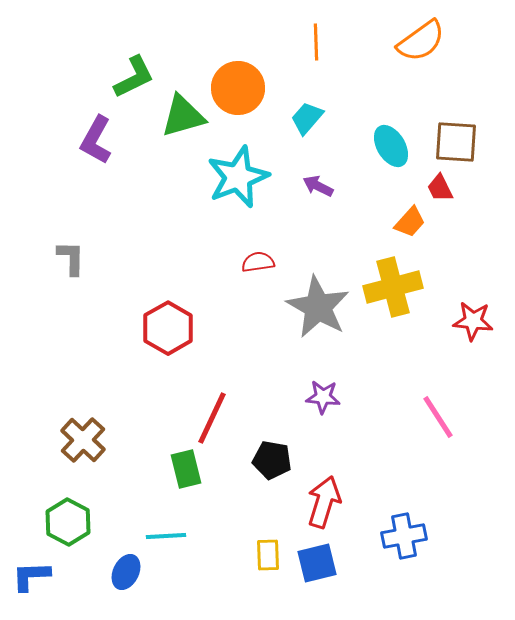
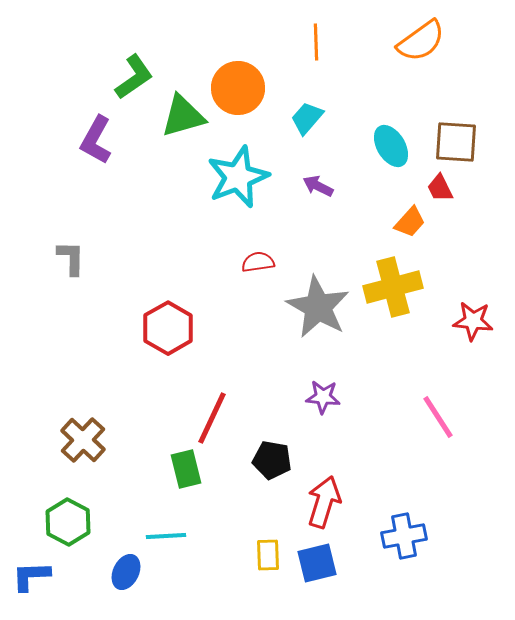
green L-shape: rotated 9 degrees counterclockwise
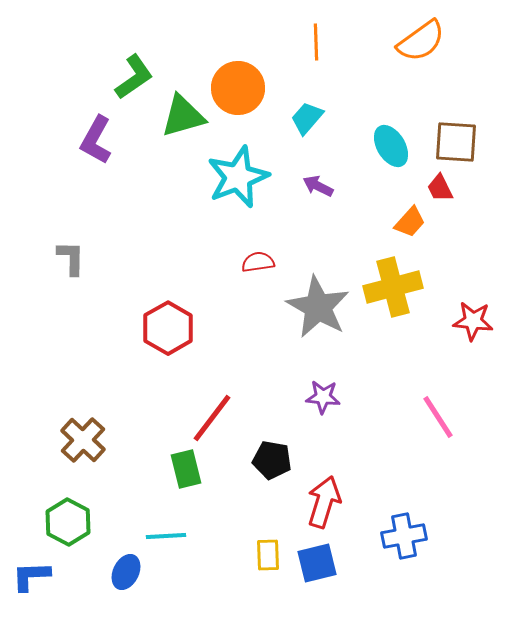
red line: rotated 12 degrees clockwise
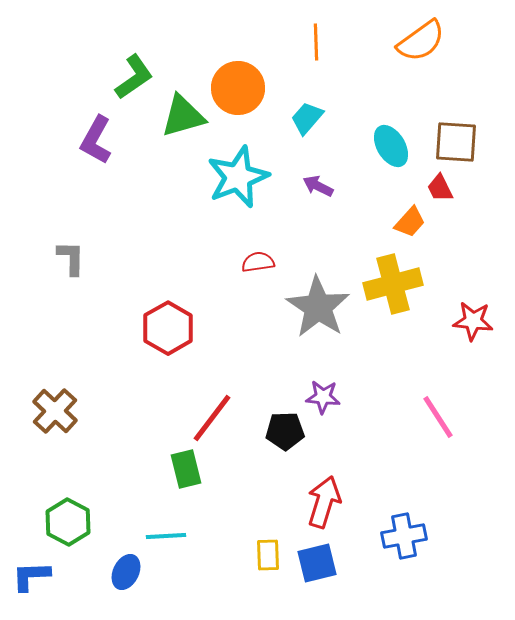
yellow cross: moved 3 px up
gray star: rotated 4 degrees clockwise
brown cross: moved 28 px left, 29 px up
black pentagon: moved 13 px right, 29 px up; rotated 12 degrees counterclockwise
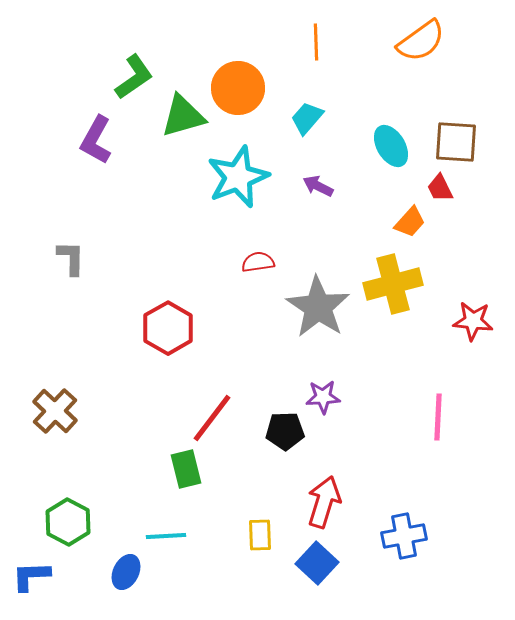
purple star: rotated 8 degrees counterclockwise
pink line: rotated 36 degrees clockwise
yellow rectangle: moved 8 px left, 20 px up
blue square: rotated 33 degrees counterclockwise
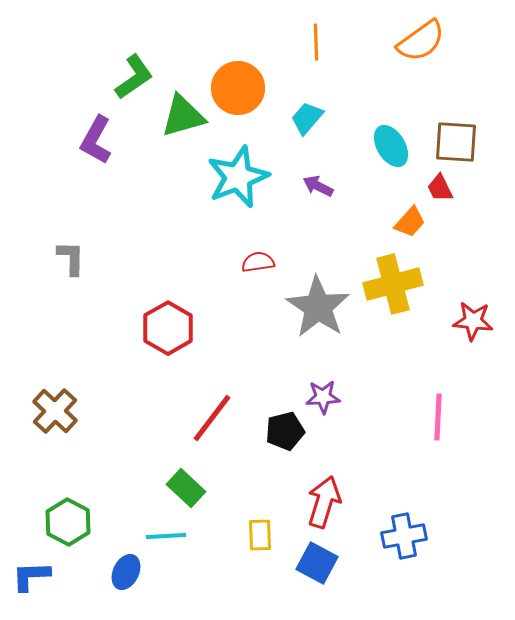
black pentagon: rotated 12 degrees counterclockwise
green rectangle: moved 19 px down; rotated 33 degrees counterclockwise
blue square: rotated 15 degrees counterclockwise
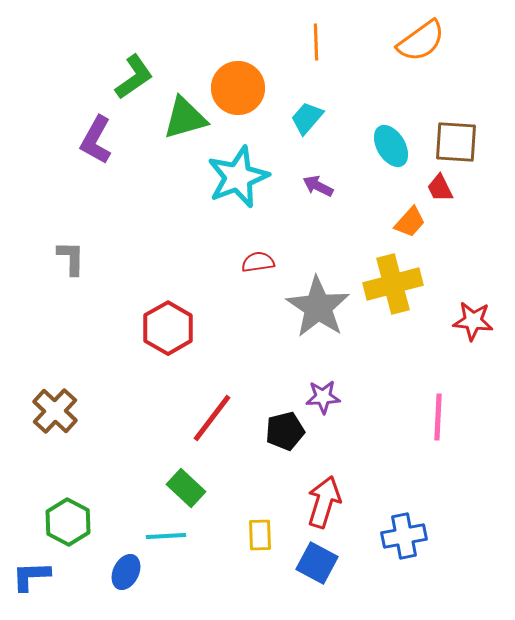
green triangle: moved 2 px right, 2 px down
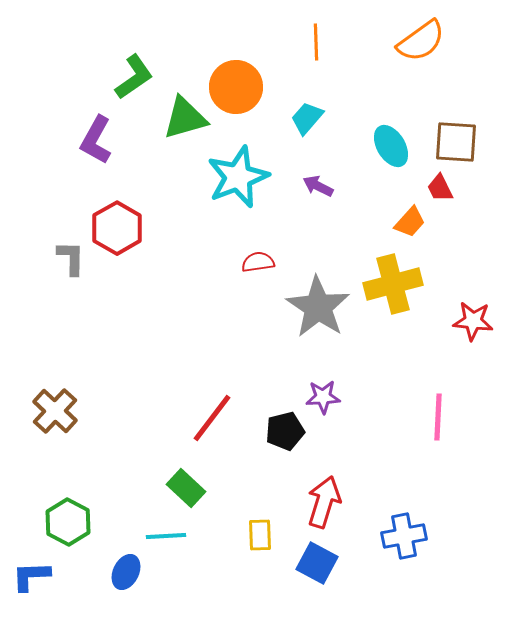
orange circle: moved 2 px left, 1 px up
red hexagon: moved 51 px left, 100 px up
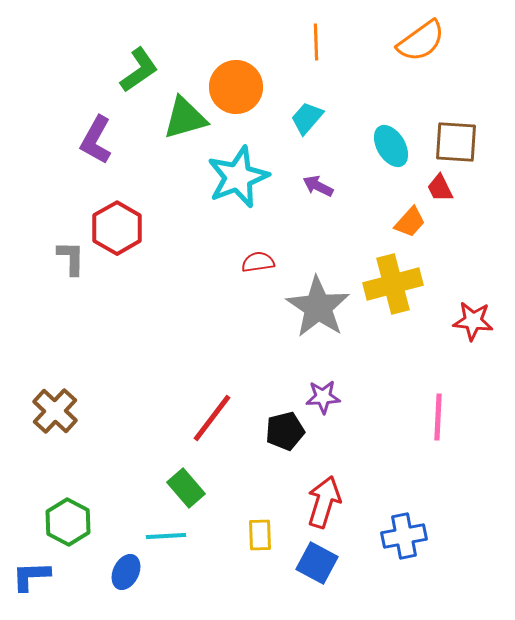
green L-shape: moved 5 px right, 7 px up
green rectangle: rotated 6 degrees clockwise
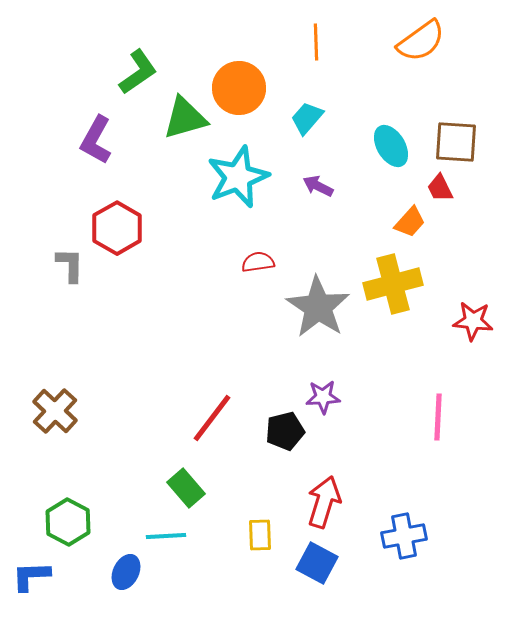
green L-shape: moved 1 px left, 2 px down
orange circle: moved 3 px right, 1 px down
gray L-shape: moved 1 px left, 7 px down
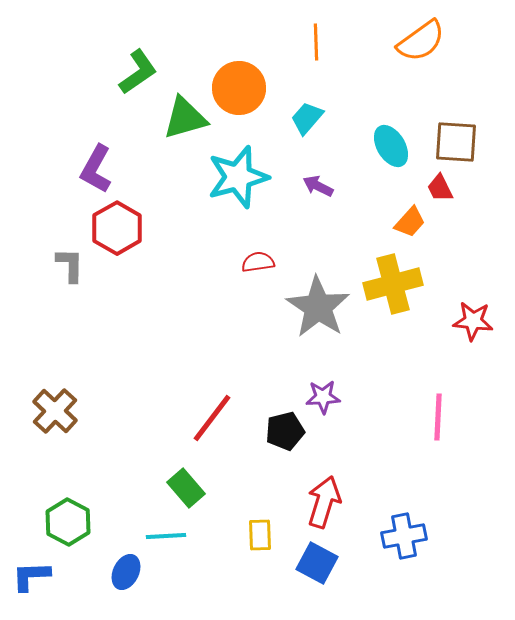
purple L-shape: moved 29 px down
cyan star: rotated 6 degrees clockwise
